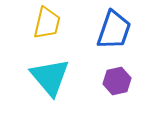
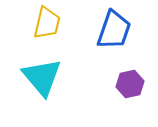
cyan triangle: moved 8 px left
purple hexagon: moved 13 px right, 3 px down
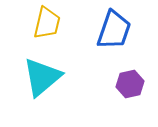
cyan triangle: rotated 30 degrees clockwise
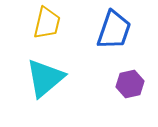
cyan triangle: moved 3 px right, 1 px down
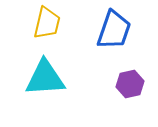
cyan triangle: rotated 36 degrees clockwise
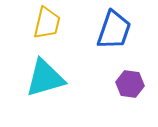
cyan triangle: rotated 12 degrees counterclockwise
purple hexagon: rotated 20 degrees clockwise
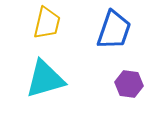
cyan triangle: moved 1 px down
purple hexagon: moved 1 px left
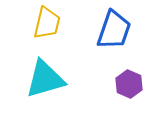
purple hexagon: rotated 16 degrees clockwise
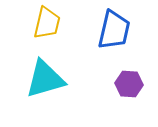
blue trapezoid: rotated 6 degrees counterclockwise
purple hexagon: rotated 20 degrees counterclockwise
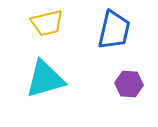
yellow trapezoid: rotated 64 degrees clockwise
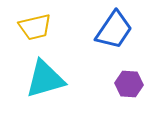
yellow trapezoid: moved 12 px left, 4 px down
blue trapezoid: rotated 21 degrees clockwise
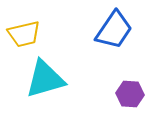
yellow trapezoid: moved 11 px left, 7 px down
purple hexagon: moved 1 px right, 10 px down
